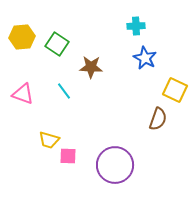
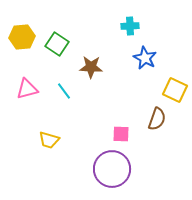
cyan cross: moved 6 px left
pink triangle: moved 4 px right, 5 px up; rotated 35 degrees counterclockwise
brown semicircle: moved 1 px left
pink square: moved 53 px right, 22 px up
purple circle: moved 3 px left, 4 px down
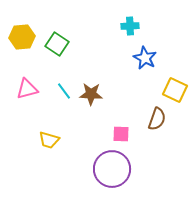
brown star: moved 27 px down
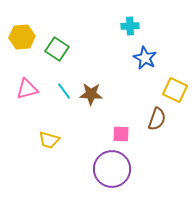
green square: moved 5 px down
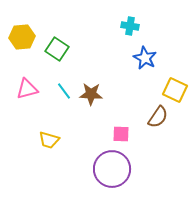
cyan cross: rotated 12 degrees clockwise
brown semicircle: moved 1 px right, 2 px up; rotated 15 degrees clockwise
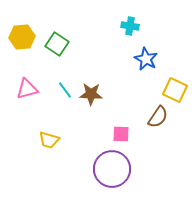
green square: moved 5 px up
blue star: moved 1 px right, 1 px down
cyan line: moved 1 px right, 1 px up
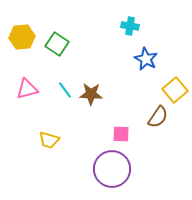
yellow square: rotated 25 degrees clockwise
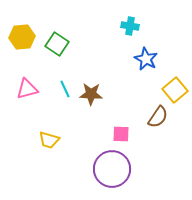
cyan line: moved 1 px up; rotated 12 degrees clockwise
